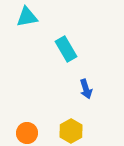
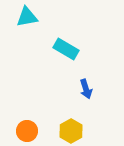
cyan rectangle: rotated 30 degrees counterclockwise
orange circle: moved 2 px up
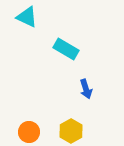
cyan triangle: rotated 35 degrees clockwise
orange circle: moved 2 px right, 1 px down
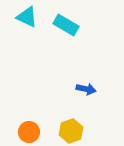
cyan rectangle: moved 24 px up
blue arrow: rotated 60 degrees counterclockwise
yellow hexagon: rotated 10 degrees clockwise
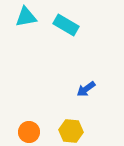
cyan triangle: moved 1 px left; rotated 35 degrees counterclockwise
blue arrow: rotated 132 degrees clockwise
yellow hexagon: rotated 25 degrees clockwise
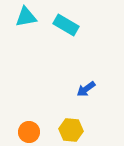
yellow hexagon: moved 1 px up
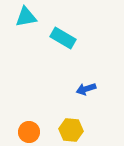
cyan rectangle: moved 3 px left, 13 px down
blue arrow: rotated 18 degrees clockwise
